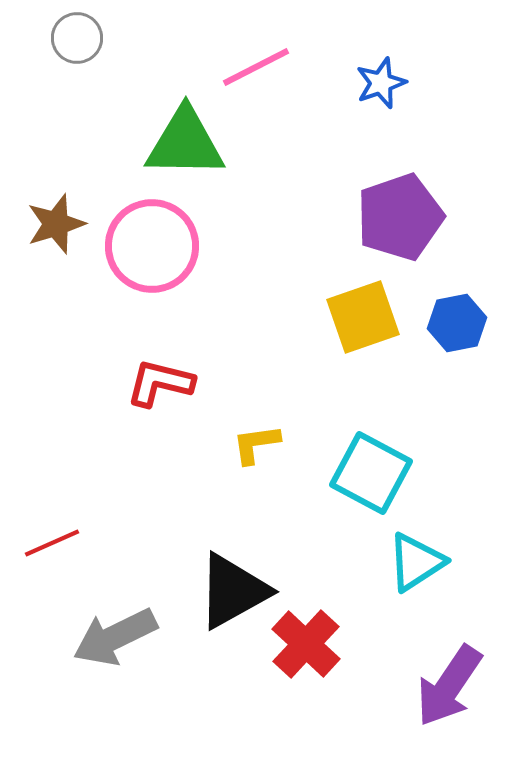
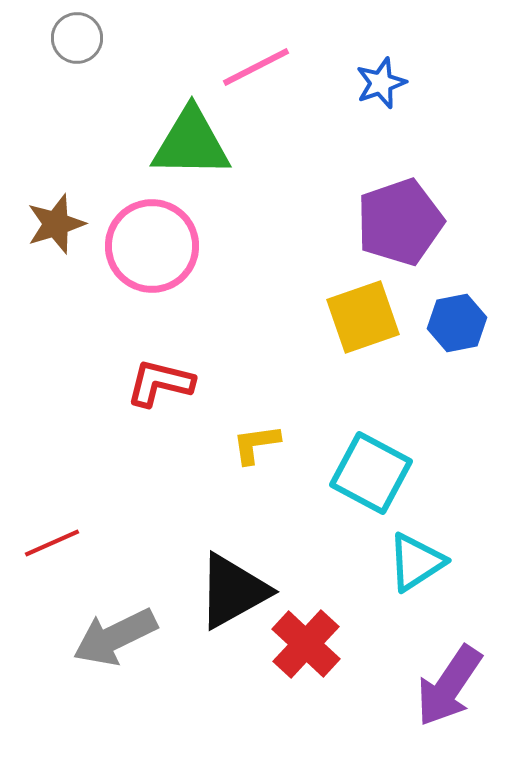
green triangle: moved 6 px right
purple pentagon: moved 5 px down
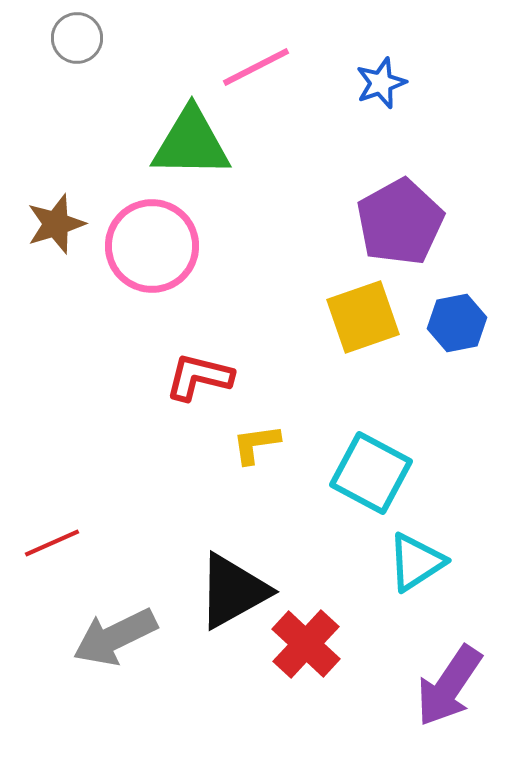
purple pentagon: rotated 10 degrees counterclockwise
red L-shape: moved 39 px right, 6 px up
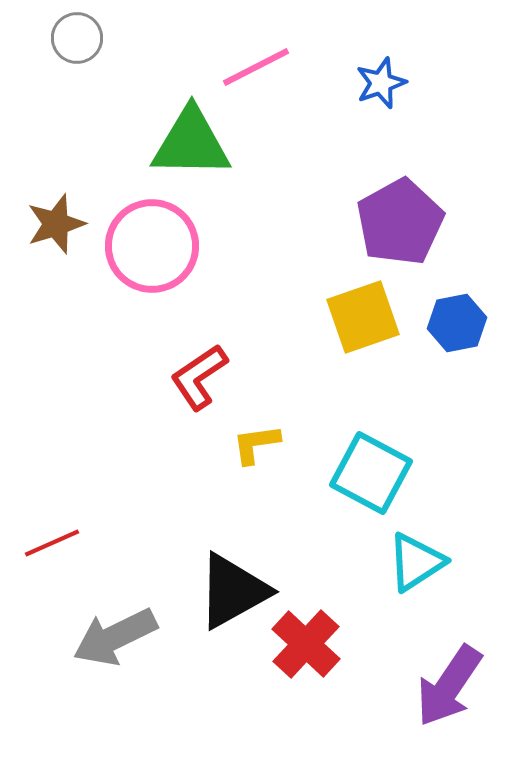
red L-shape: rotated 48 degrees counterclockwise
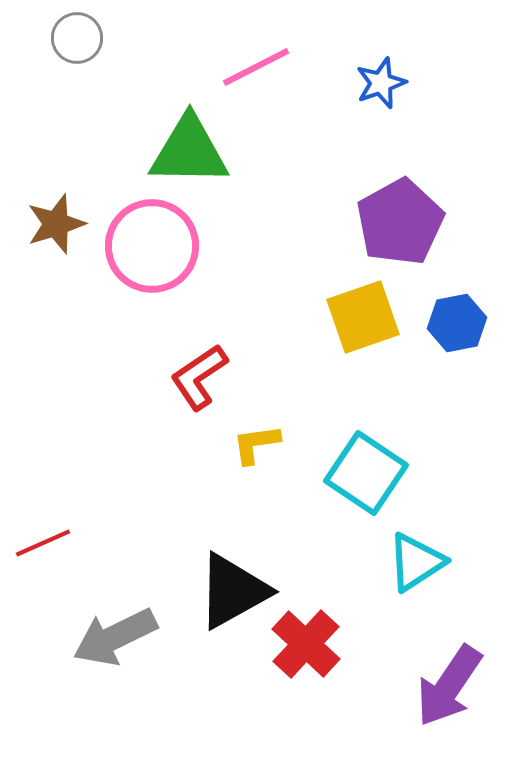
green triangle: moved 2 px left, 8 px down
cyan square: moved 5 px left; rotated 6 degrees clockwise
red line: moved 9 px left
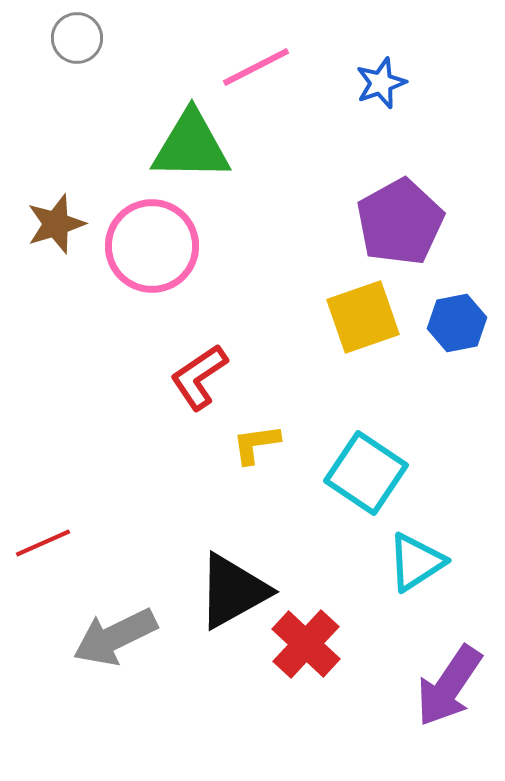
green triangle: moved 2 px right, 5 px up
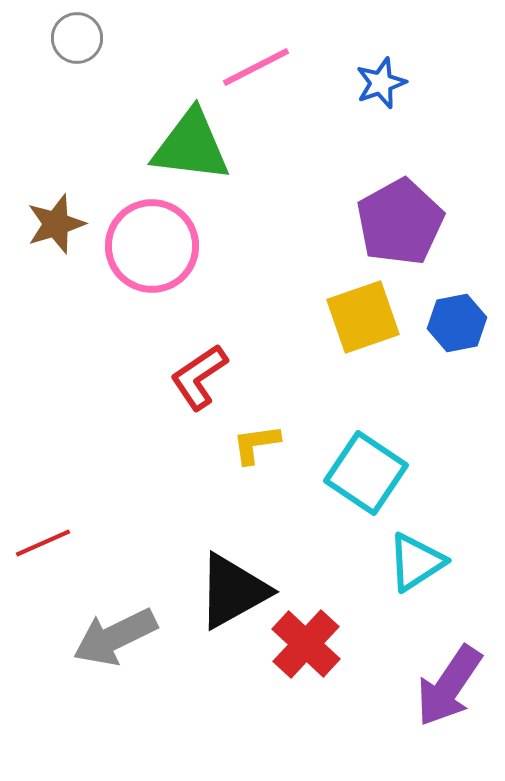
green triangle: rotated 6 degrees clockwise
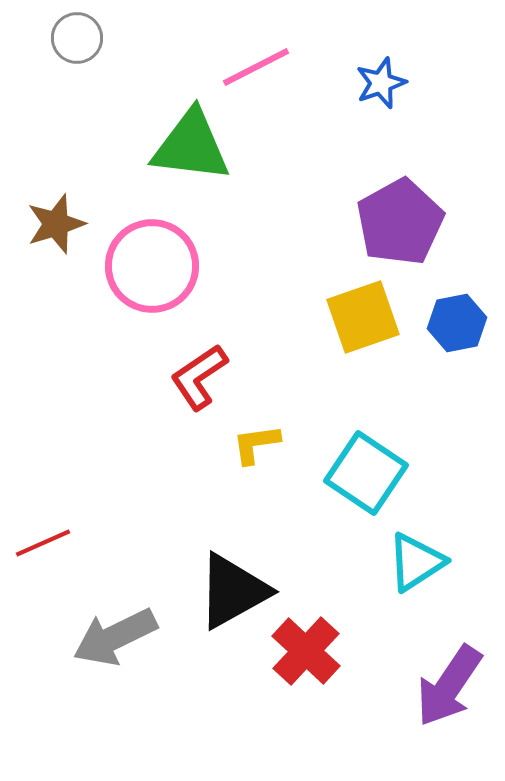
pink circle: moved 20 px down
red cross: moved 7 px down
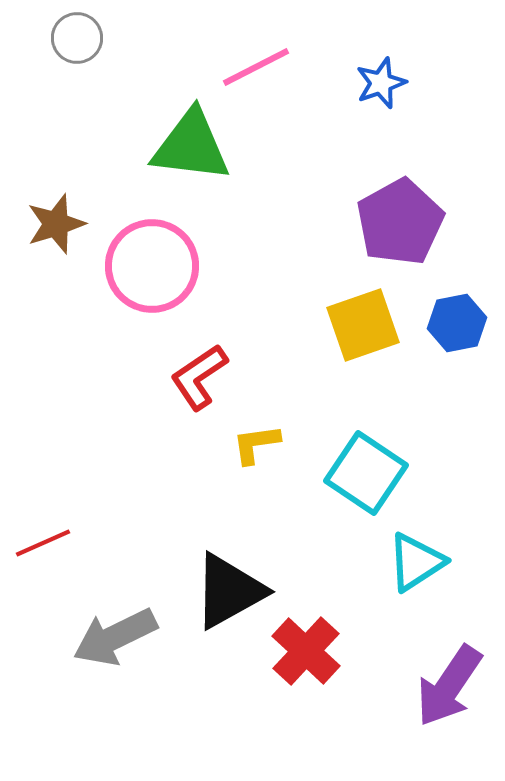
yellow square: moved 8 px down
black triangle: moved 4 px left
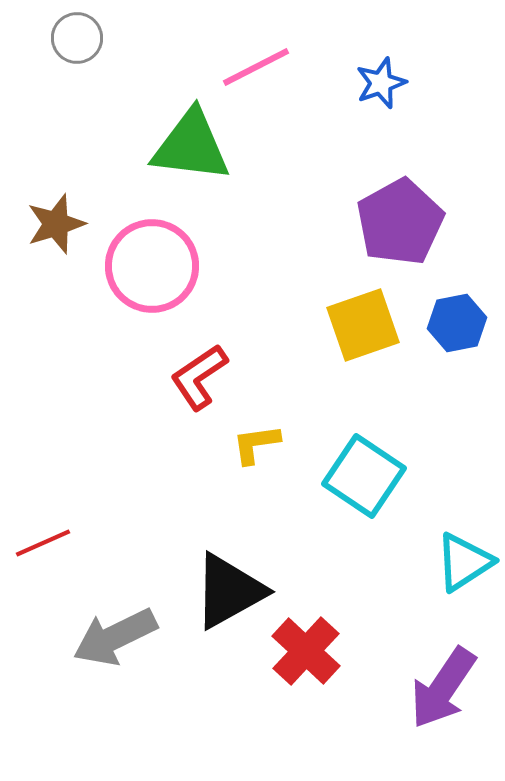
cyan square: moved 2 px left, 3 px down
cyan triangle: moved 48 px right
purple arrow: moved 6 px left, 2 px down
